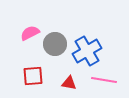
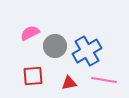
gray circle: moved 2 px down
red triangle: rotated 21 degrees counterclockwise
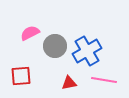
red square: moved 12 px left
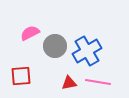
pink line: moved 6 px left, 2 px down
